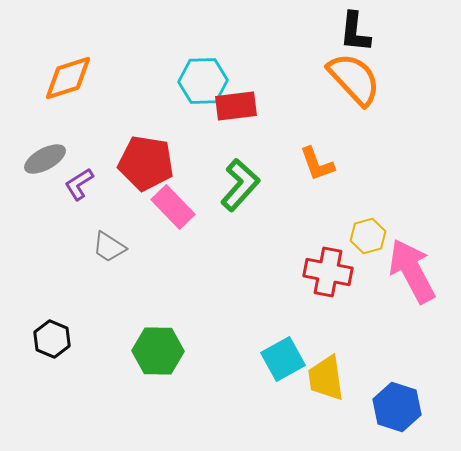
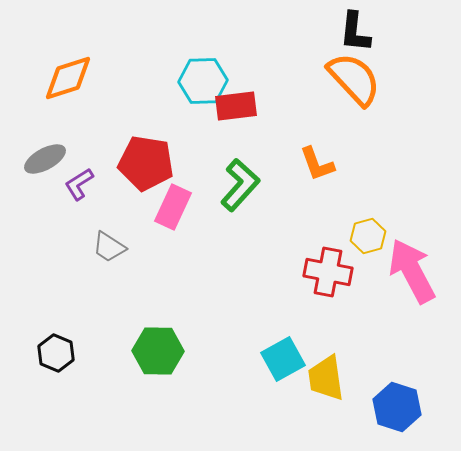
pink rectangle: rotated 69 degrees clockwise
black hexagon: moved 4 px right, 14 px down
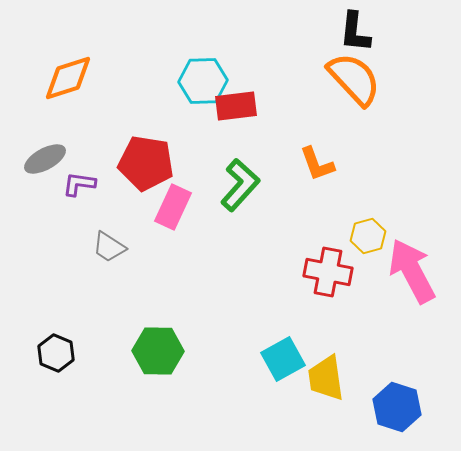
purple L-shape: rotated 40 degrees clockwise
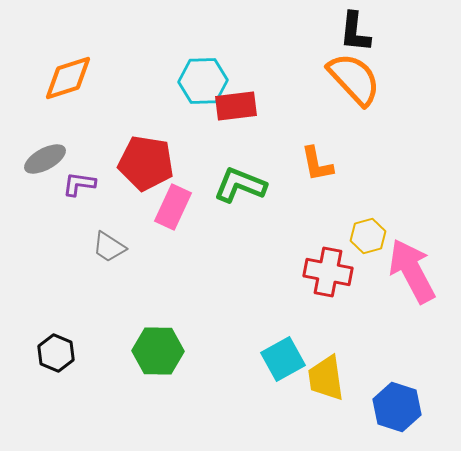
orange L-shape: rotated 9 degrees clockwise
green L-shape: rotated 110 degrees counterclockwise
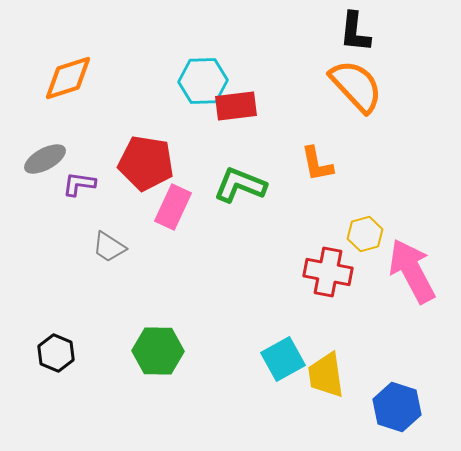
orange semicircle: moved 2 px right, 7 px down
yellow hexagon: moved 3 px left, 2 px up
yellow trapezoid: moved 3 px up
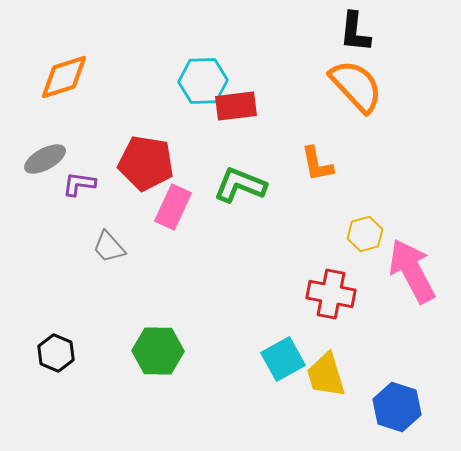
orange diamond: moved 4 px left, 1 px up
gray trapezoid: rotated 15 degrees clockwise
red cross: moved 3 px right, 22 px down
yellow trapezoid: rotated 9 degrees counterclockwise
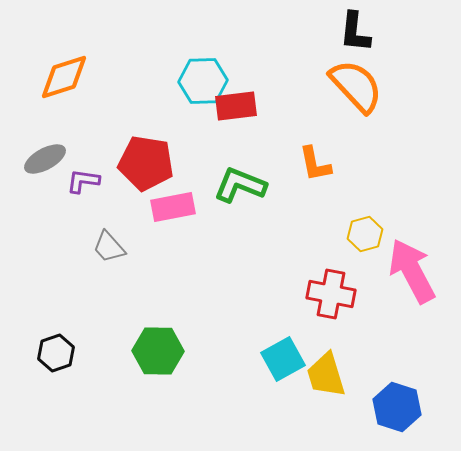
orange L-shape: moved 2 px left
purple L-shape: moved 4 px right, 3 px up
pink rectangle: rotated 54 degrees clockwise
black hexagon: rotated 18 degrees clockwise
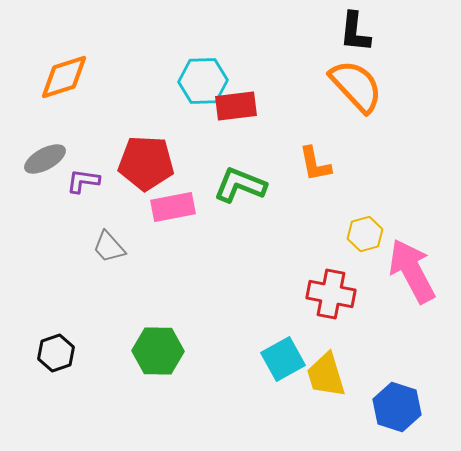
red pentagon: rotated 6 degrees counterclockwise
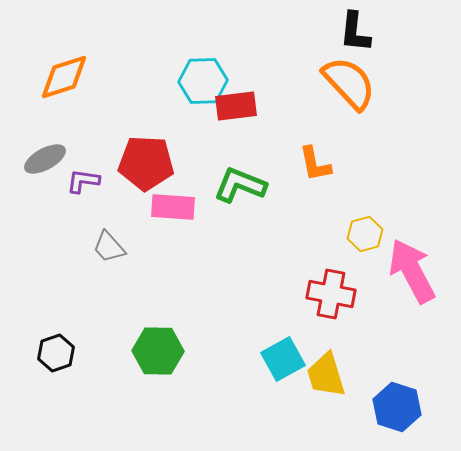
orange semicircle: moved 7 px left, 3 px up
pink rectangle: rotated 15 degrees clockwise
